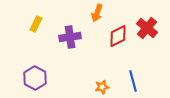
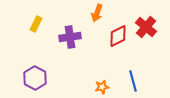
red cross: moved 1 px left, 1 px up
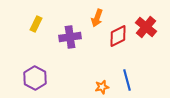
orange arrow: moved 5 px down
blue line: moved 6 px left, 1 px up
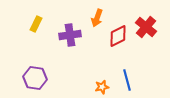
purple cross: moved 2 px up
purple hexagon: rotated 20 degrees counterclockwise
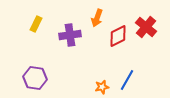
blue line: rotated 45 degrees clockwise
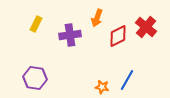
orange star: rotated 24 degrees clockwise
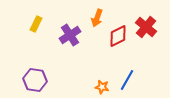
purple cross: rotated 25 degrees counterclockwise
purple hexagon: moved 2 px down
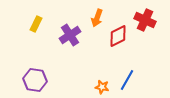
red cross: moved 1 px left, 7 px up; rotated 15 degrees counterclockwise
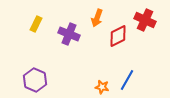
purple cross: moved 1 px left, 1 px up; rotated 35 degrees counterclockwise
purple hexagon: rotated 15 degrees clockwise
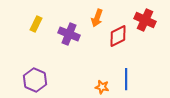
blue line: moved 1 px left, 1 px up; rotated 30 degrees counterclockwise
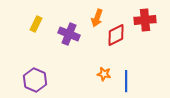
red cross: rotated 30 degrees counterclockwise
red diamond: moved 2 px left, 1 px up
blue line: moved 2 px down
orange star: moved 2 px right, 13 px up
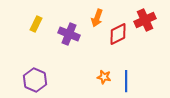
red cross: rotated 20 degrees counterclockwise
red diamond: moved 2 px right, 1 px up
orange star: moved 3 px down
